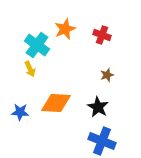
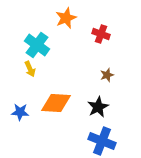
orange star: moved 1 px right, 11 px up
red cross: moved 1 px left, 1 px up
black star: rotated 15 degrees clockwise
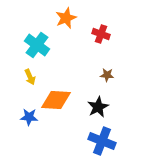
yellow arrow: moved 8 px down
brown star: rotated 24 degrees clockwise
orange diamond: moved 3 px up
blue star: moved 9 px right, 5 px down
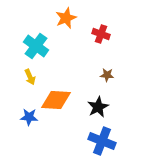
cyan cross: moved 1 px left, 1 px down
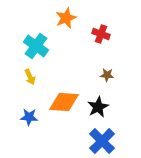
orange diamond: moved 8 px right, 2 px down
blue cross: rotated 24 degrees clockwise
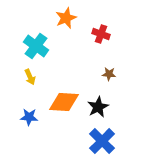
brown star: moved 2 px right, 1 px up
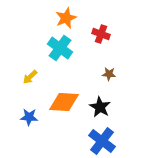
cyan cross: moved 24 px right, 2 px down
yellow arrow: rotated 70 degrees clockwise
black star: moved 2 px right; rotated 15 degrees counterclockwise
blue cross: rotated 8 degrees counterclockwise
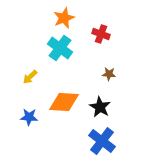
orange star: moved 2 px left
